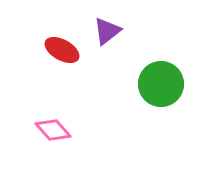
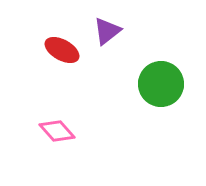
pink diamond: moved 4 px right, 1 px down
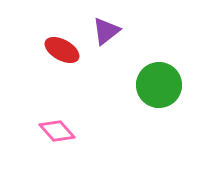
purple triangle: moved 1 px left
green circle: moved 2 px left, 1 px down
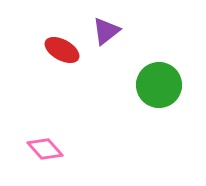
pink diamond: moved 12 px left, 18 px down
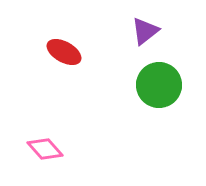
purple triangle: moved 39 px right
red ellipse: moved 2 px right, 2 px down
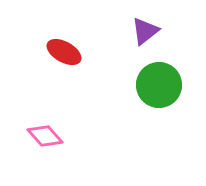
pink diamond: moved 13 px up
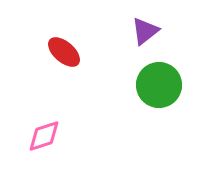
red ellipse: rotated 12 degrees clockwise
pink diamond: moved 1 px left; rotated 66 degrees counterclockwise
